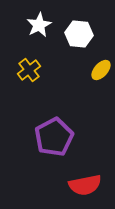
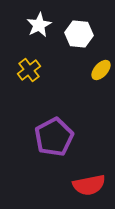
red semicircle: moved 4 px right
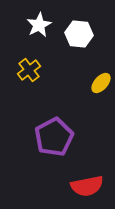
yellow ellipse: moved 13 px down
red semicircle: moved 2 px left, 1 px down
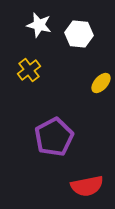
white star: rotated 30 degrees counterclockwise
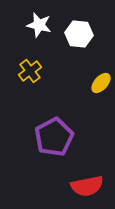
yellow cross: moved 1 px right, 1 px down
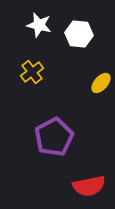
yellow cross: moved 2 px right, 1 px down
red semicircle: moved 2 px right
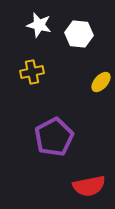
yellow cross: rotated 25 degrees clockwise
yellow ellipse: moved 1 px up
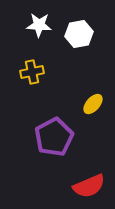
white star: rotated 10 degrees counterclockwise
white hexagon: rotated 16 degrees counterclockwise
yellow ellipse: moved 8 px left, 22 px down
red semicircle: rotated 12 degrees counterclockwise
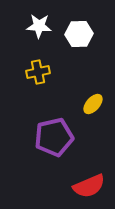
white star: moved 1 px down
white hexagon: rotated 8 degrees clockwise
yellow cross: moved 6 px right
purple pentagon: rotated 15 degrees clockwise
